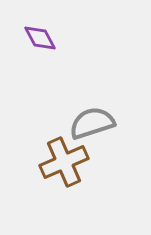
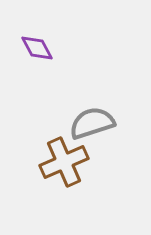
purple diamond: moved 3 px left, 10 px down
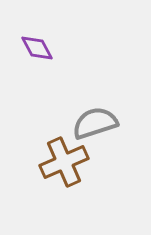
gray semicircle: moved 3 px right
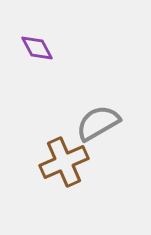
gray semicircle: moved 3 px right; rotated 12 degrees counterclockwise
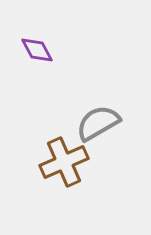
purple diamond: moved 2 px down
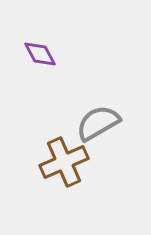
purple diamond: moved 3 px right, 4 px down
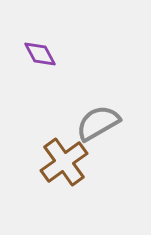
brown cross: rotated 12 degrees counterclockwise
